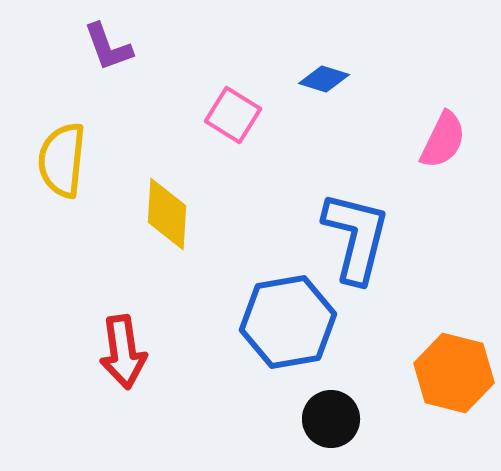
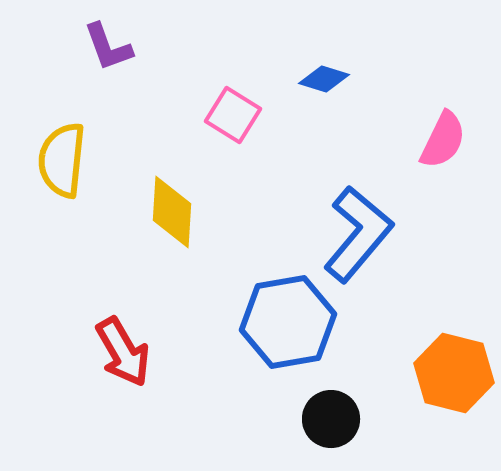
yellow diamond: moved 5 px right, 2 px up
blue L-shape: moved 2 px right, 3 px up; rotated 26 degrees clockwise
red arrow: rotated 22 degrees counterclockwise
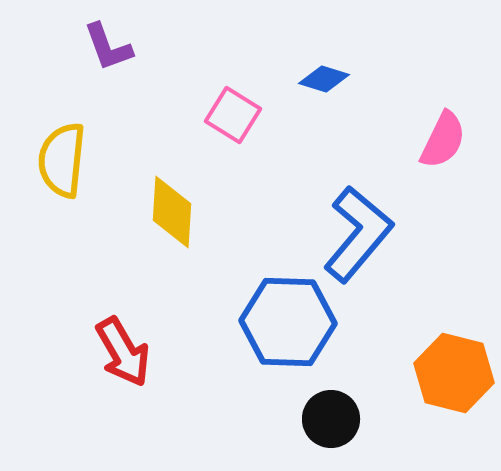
blue hexagon: rotated 12 degrees clockwise
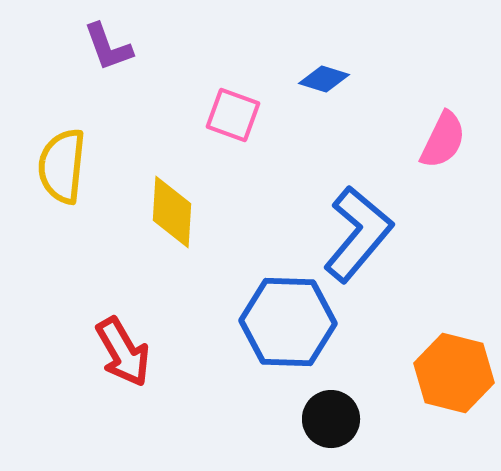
pink square: rotated 12 degrees counterclockwise
yellow semicircle: moved 6 px down
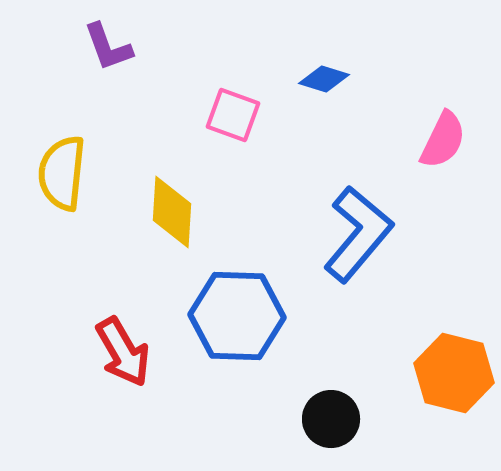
yellow semicircle: moved 7 px down
blue hexagon: moved 51 px left, 6 px up
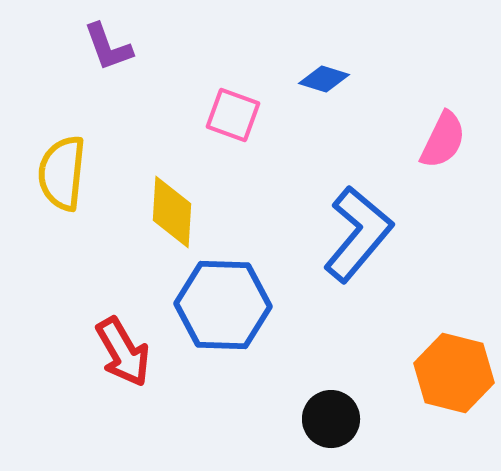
blue hexagon: moved 14 px left, 11 px up
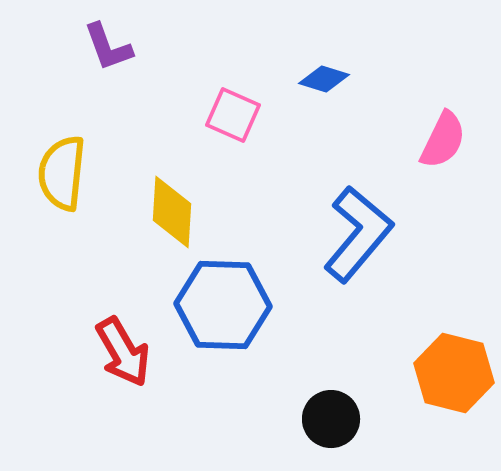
pink square: rotated 4 degrees clockwise
